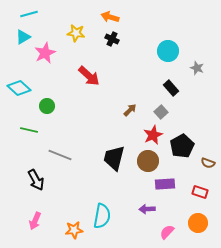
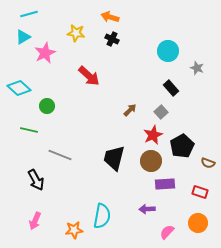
brown circle: moved 3 px right
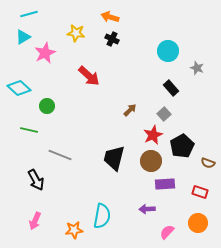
gray square: moved 3 px right, 2 px down
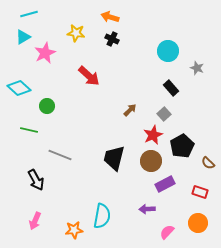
brown semicircle: rotated 24 degrees clockwise
purple rectangle: rotated 24 degrees counterclockwise
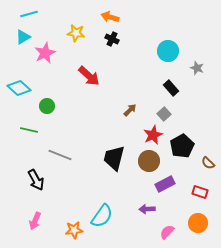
brown circle: moved 2 px left
cyan semicircle: rotated 25 degrees clockwise
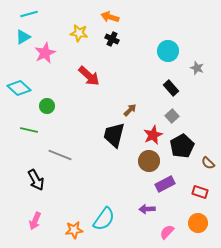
yellow star: moved 3 px right
gray square: moved 8 px right, 2 px down
black trapezoid: moved 23 px up
cyan semicircle: moved 2 px right, 3 px down
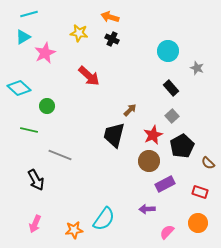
pink arrow: moved 3 px down
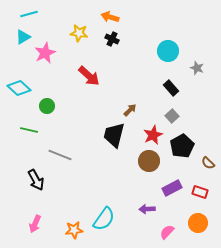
purple rectangle: moved 7 px right, 4 px down
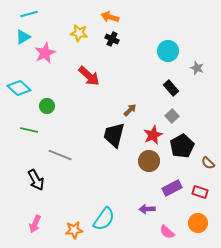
pink semicircle: rotated 91 degrees counterclockwise
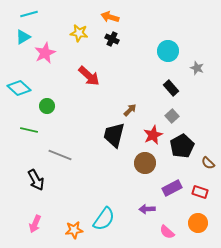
brown circle: moved 4 px left, 2 px down
